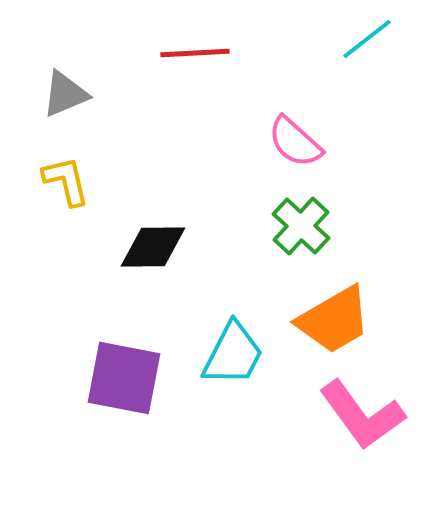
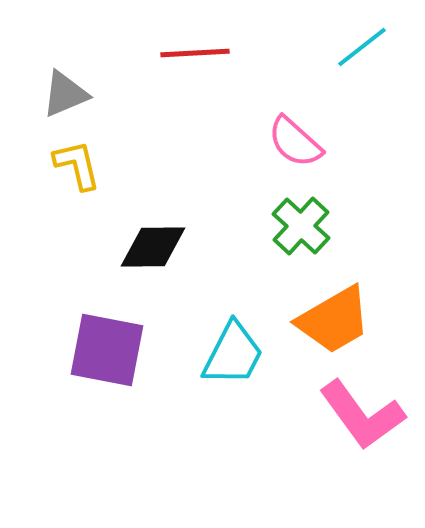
cyan line: moved 5 px left, 8 px down
yellow L-shape: moved 11 px right, 16 px up
purple square: moved 17 px left, 28 px up
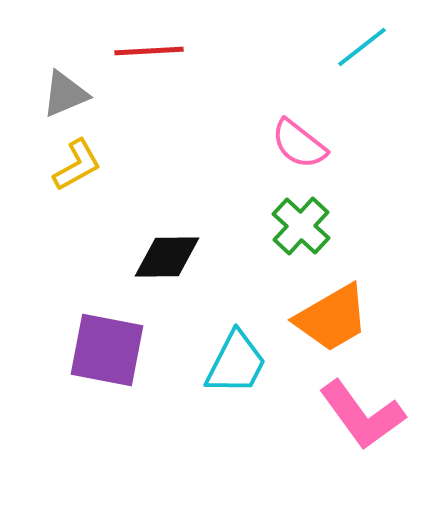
red line: moved 46 px left, 2 px up
pink semicircle: moved 4 px right, 2 px down; rotated 4 degrees counterclockwise
yellow L-shape: rotated 74 degrees clockwise
black diamond: moved 14 px right, 10 px down
orange trapezoid: moved 2 px left, 2 px up
cyan trapezoid: moved 3 px right, 9 px down
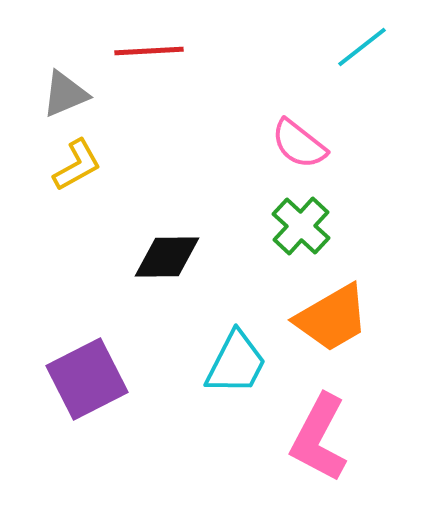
purple square: moved 20 px left, 29 px down; rotated 38 degrees counterclockwise
pink L-shape: moved 43 px left, 23 px down; rotated 64 degrees clockwise
